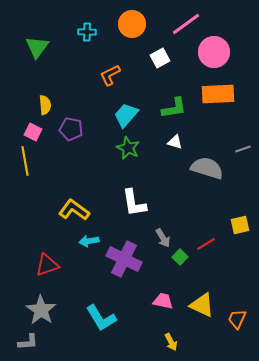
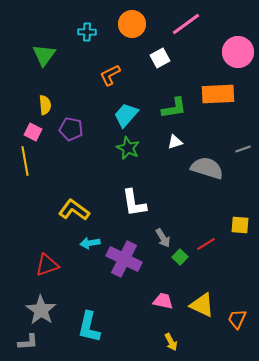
green triangle: moved 7 px right, 8 px down
pink circle: moved 24 px right
white triangle: rotated 35 degrees counterclockwise
yellow square: rotated 18 degrees clockwise
cyan arrow: moved 1 px right, 2 px down
cyan L-shape: moved 12 px left, 9 px down; rotated 44 degrees clockwise
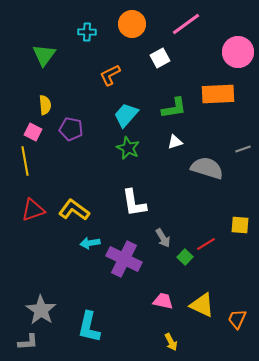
green square: moved 5 px right
red triangle: moved 14 px left, 55 px up
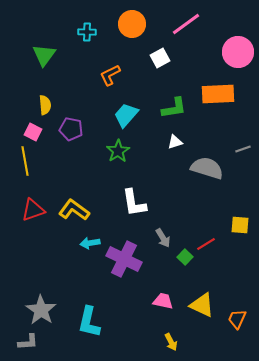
green star: moved 10 px left, 3 px down; rotated 15 degrees clockwise
cyan L-shape: moved 5 px up
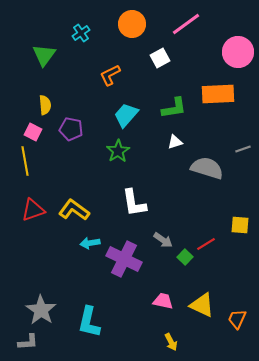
cyan cross: moved 6 px left, 1 px down; rotated 36 degrees counterclockwise
gray arrow: moved 2 px down; rotated 24 degrees counterclockwise
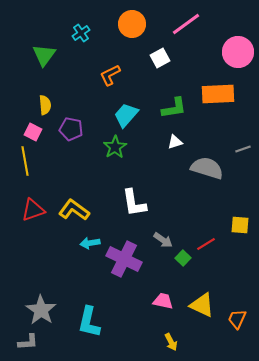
green star: moved 3 px left, 4 px up
green square: moved 2 px left, 1 px down
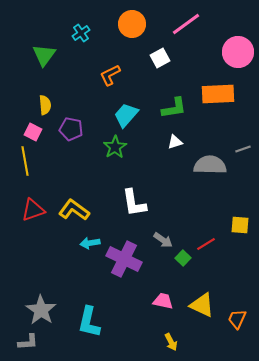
gray semicircle: moved 3 px right, 3 px up; rotated 16 degrees counterclockwise
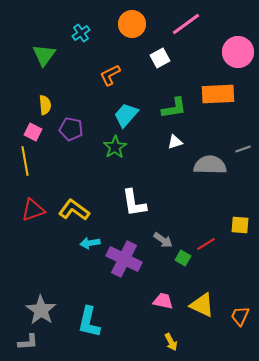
green square: rotated 14 degrees counterclockwise
orange trapezoid: moved 3 px right, 3 px up
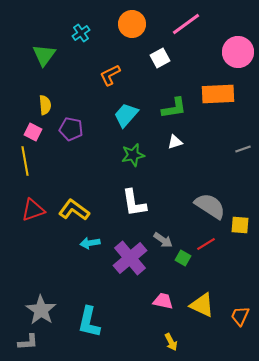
green star: moved 18 px right, 8 px down; rotated 20 degrees clockwise
gray semicircle: moved 41 px down; rotated 32 degrees clockwise
purple cross: moved 6 px right, 1 px up; rotated 24 degrees clockwise
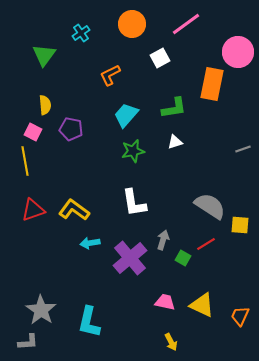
orange rectangle: moved 6 px left, 10 px up; rotated 76 degrees counterclockwise
green star: moved 4 px up
gray arrow: rotated 108 degrees counterclockwise
pink trapezoid: moved 2 px right, 1 px down
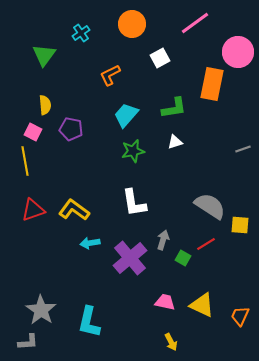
pink line: moved 9 px right, 1 px up
